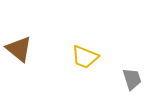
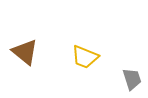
brown triangle: moved 6 px right, 3 px down
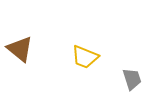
brown triangle: moved 5 px left, 3 px up
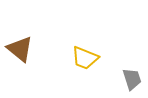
yellow trapezoid: moved 1 px down
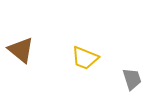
brown triangle: moved 1 px right, 1 px down
